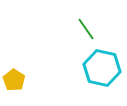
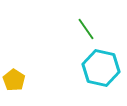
cyan hexagon: moved 1 px left
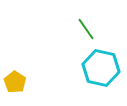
yellow pentagon: moved 1 px right, 2 px down
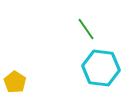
cyan hexagon: rotated 6 degrees counterclockwise
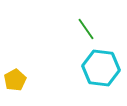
yellow pentagon: moved 2 px up; rotated 10 degrees clockwise
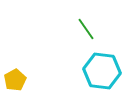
cyan hexagon: moved 1 px right, 3 px down
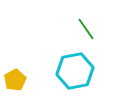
cyan hexagon: moved 27 px left; rotated 18 degrees counterclockwise
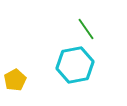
cyan hexagon: moved 6 px up
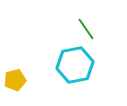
yellow pentagon: rotated 15 degrees clockwise
